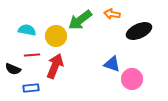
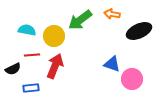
yellow circle: moved 2 px left
black semicircle: rotated 49 degrees counterclockwise
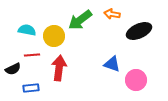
red arrow: moved 4 px right, 2 px down; rotated 15 degrees counterclockwise
pink circle: moved 4 px right, 1 px down
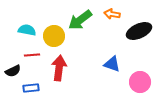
black semicircle: moved 2 px down
pink circle: moved 4 px right, 2 px down
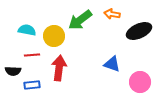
black semicircle: rotated 28 degrees clockwise
blue rectangle: moved 1 px right, 3 px up
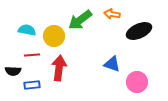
pink circle: moved 3 px left
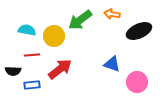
red arrow: moved 1 px right, 1 px down; rotated 45 degrees clockwise
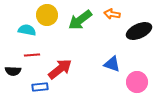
yellow circle: moved 7 px left, 21 px up
blue rectangle: moved 8 px right, 2 px down
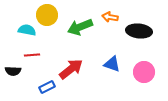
orange arrow: moved 2 px left, 3 px down
green arrow: moved 7 px down; rotated 15 degrees clockwise
black ellipse: rotated 30 degrees clockwise
red arrow: moved 11 px right
pink circle: moved 7 px right, 10 px up
blue rectangle: moved 7 px right; rotated 21 degrees counterclockwise
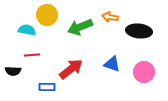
blue rectangle: rotated 28 degrees clockwise
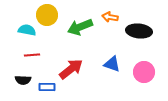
black semicircle: moved 10 px right, 9 px down
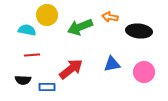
blue triangle: rotated 30 degrees counterclockwise
